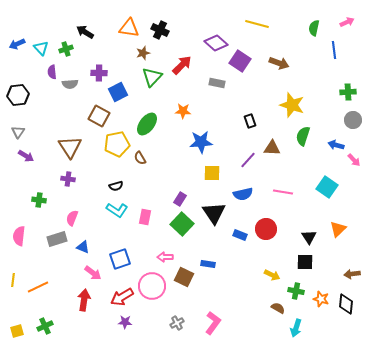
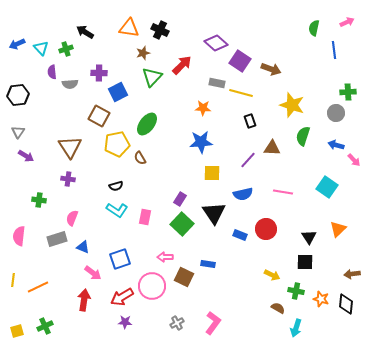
yellow line at (257, 24): moved 16 px left, 69 px down
brown arrow at (279, 63): moved 8 px left, 6 px down
orange star at (183, 111): moved 20 px right, 3 px up
gray circle at (353, 120): moved 17 px left, 7 px up
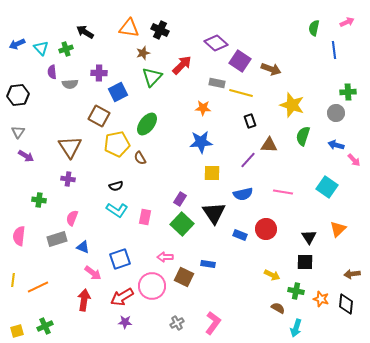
brown triangle at (272, 148): moved 3 px left, 3 px up
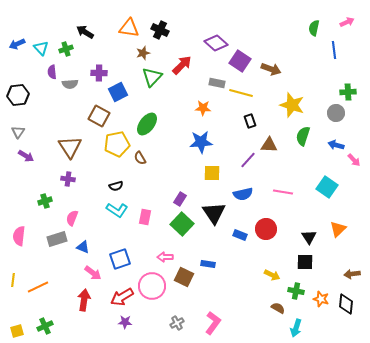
green cross at (39, 200): moved 6 px right, 1 px down; rotated 24 degrees counterclockwise
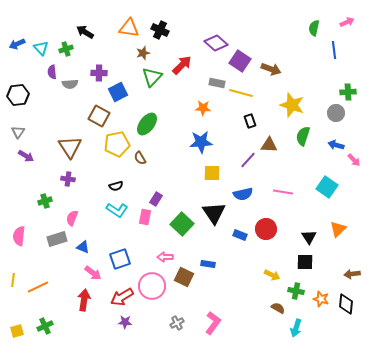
purple rectangle at (180, 199): moved 24 px left
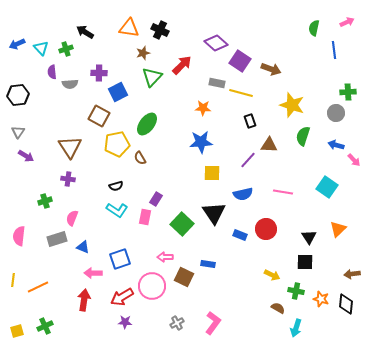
pink arrow at (93, 273): rotated 144 degrees clockwise
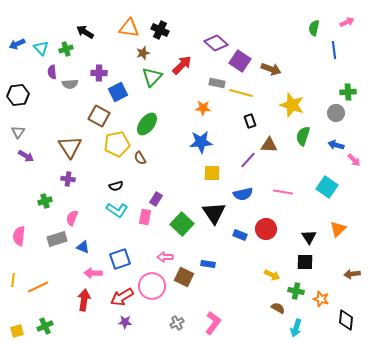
black diamond at (346, 304): moved 16 px down
